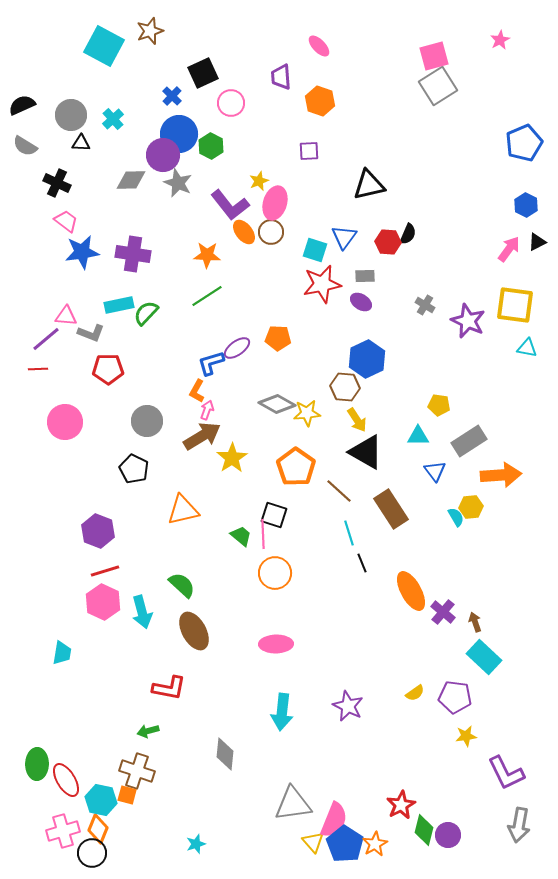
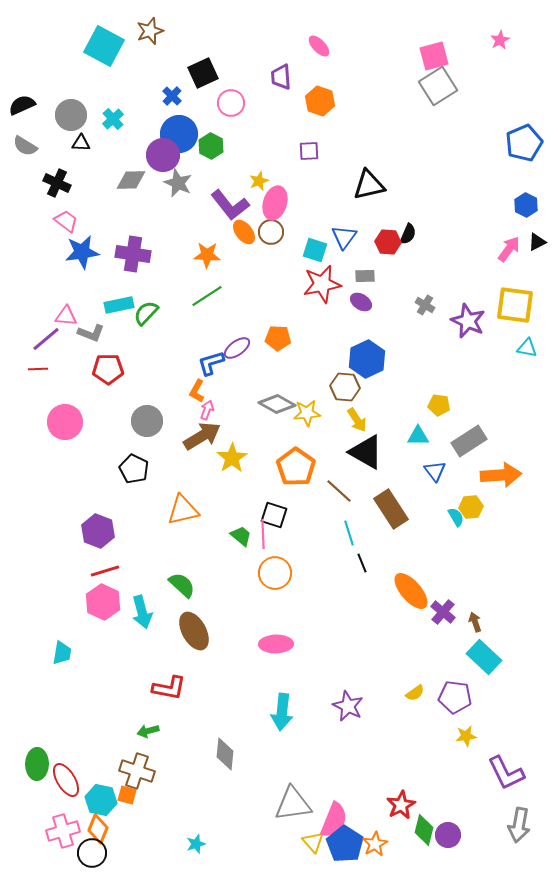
orange ellipse at (411, 591): rotated 12 degrees counterclockwise
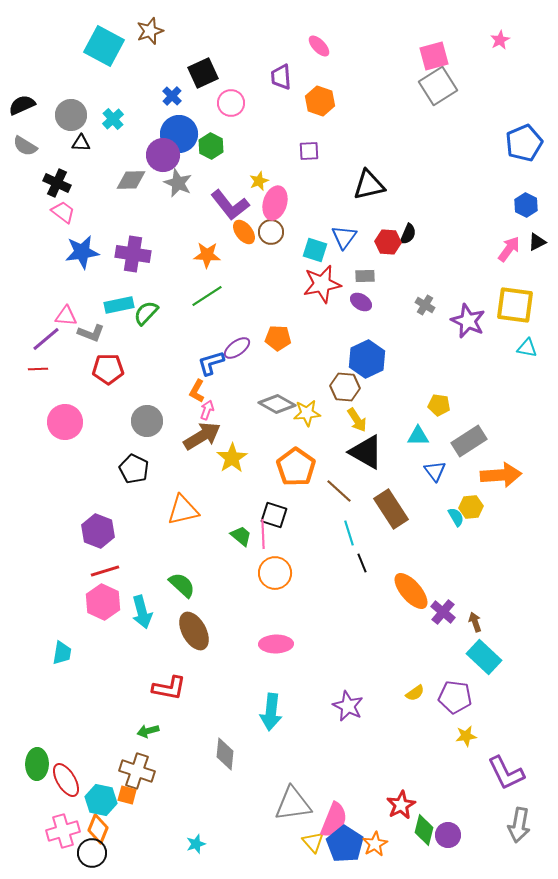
pink trapezoid at (66, 221): moved 3 px left, 9 px up
cyan arrow at (282, 712): moved 11 px left
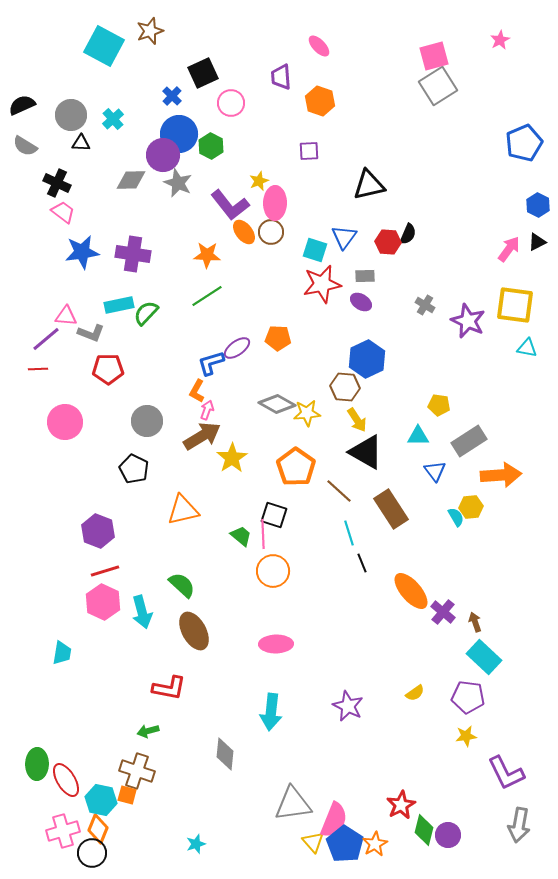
pink ellipse at (275, 203): rotated 16 degrees counterclockwise
blue hexagon at (526, 205): moved 12 px right
orange circle at (275, 573): moved 2 px left, 2 px up
purple pentagon at (455, 697): moved 13 px right
